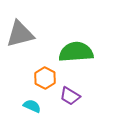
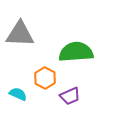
gray triangle: rotated 16 degrees clockwise
purple trapezoid: rotated 55 degrees counterclockwise
cyan semicircle: moved 14 px left, 12 px up
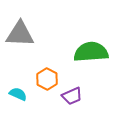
green semicircle: moved 15 px right
orange hexagon: moved 2 px right, 1 px down
purple trapezoid: moved 2 px right
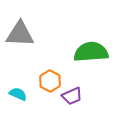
orange hexagon: moved 3 px right, 2 px down
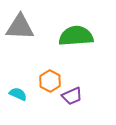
gray triangle: moved 7 px up
green semicircle: moved 15 px left, 16 px up
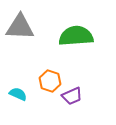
orange hexagon: rotated 10 degrees counterclockwise
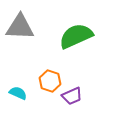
green semicircle: rotated 20 degrees counterclockwise
cyan semicircle: moved 1 px up
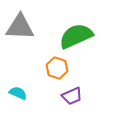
orange hexagon: moved 7 px right, 13 px up
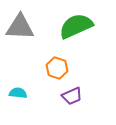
green semicircle: moved 10 px up
cyan semicircle: rotated 18 degrees counterclockwise
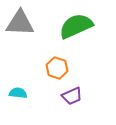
gray triangle: moved 4 px up
